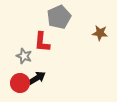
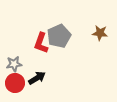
gray pentagon: moved 19 px down
red L-shape: moved 1 px left, 1 px down; rotated 15 degrees clockwise
gray star: moved 10 px left, 8 px down; rotated 28 degrees counterclockwise
red circle: moved 5 px left
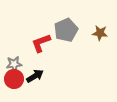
gray pentagon: moved 7 px right, 6 px up
red L-shape: rotated 50 degrees clockwise
black arrow: moved 2 px left, 2 px up
red circle: moved 1 px left, 4 px up
